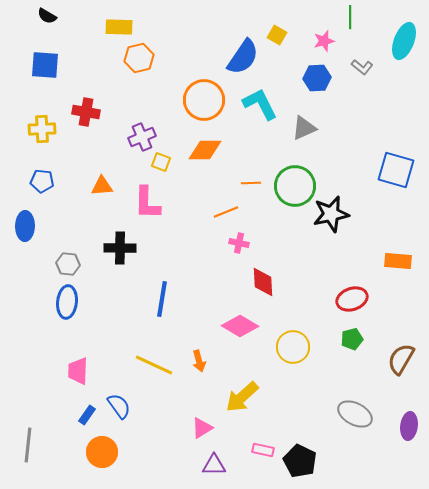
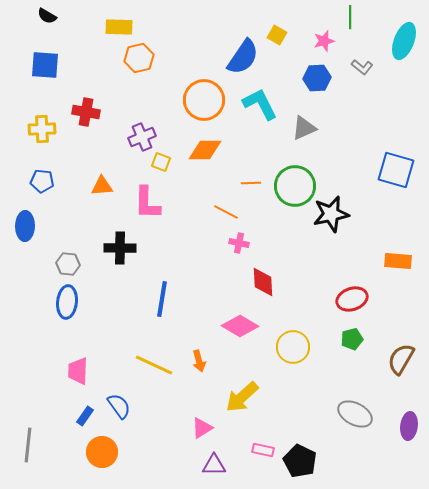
orange line at (226, 212): rotated 50 degrees clockwise
blue rectangle at (87, 415): moved 2 px left, 1 px down
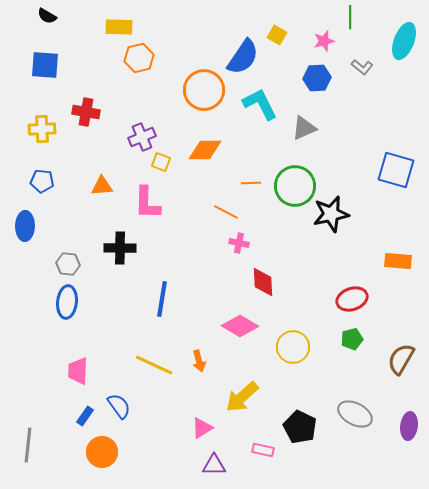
orange circle at (204, 100): moved 10 px up
black pentagon at (300, 461): moved 34 px up
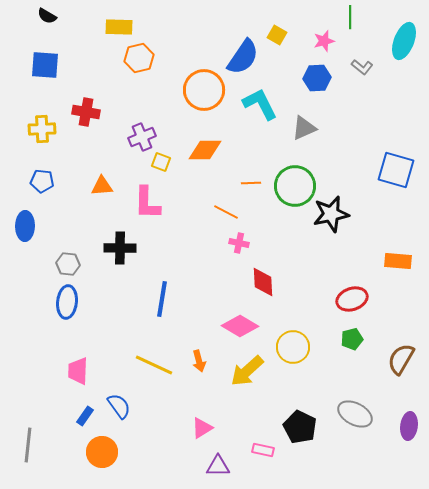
yellow arrow at (242, 397): moved 5 px right, 26 px up
purple triangle at (214, 465): moved 4 px right, 1 px down
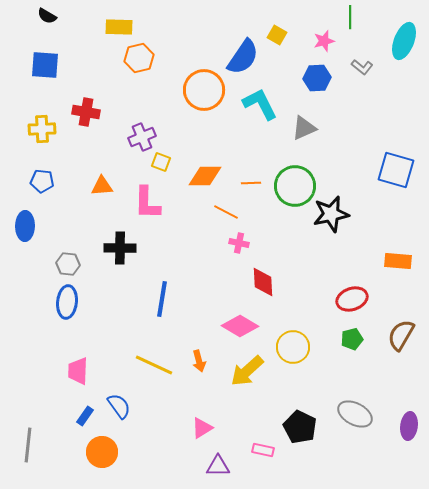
orange diamond at (205, 150): moved 26 px down
brown semicircle at (401, 359): moved 24 px up
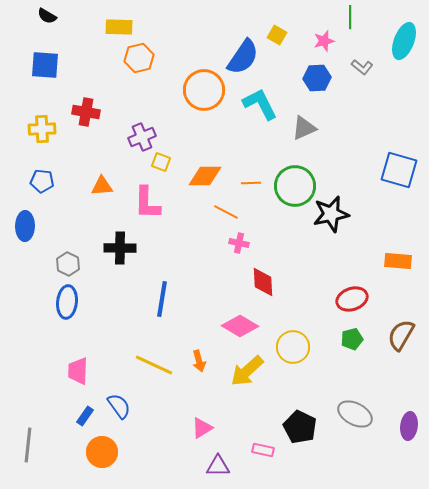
blue square at (396, 170): moved 3 px right
gray hexagon at (68, 264): rotated 20 degrees clockwise
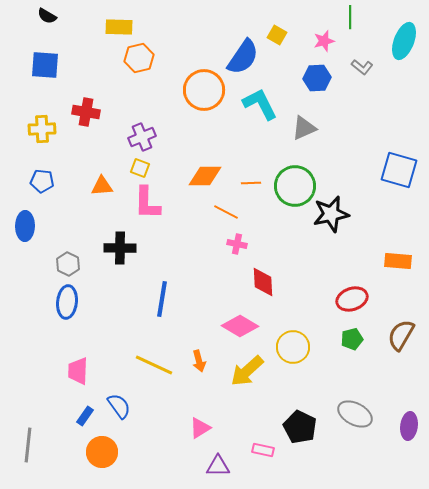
yellow square at (161, 162): moved 21 px left, 6 px down
pink cross at (239, 243): moved 2 px left, 1 px down
pink triangle at (202, 428): moved 2 px left
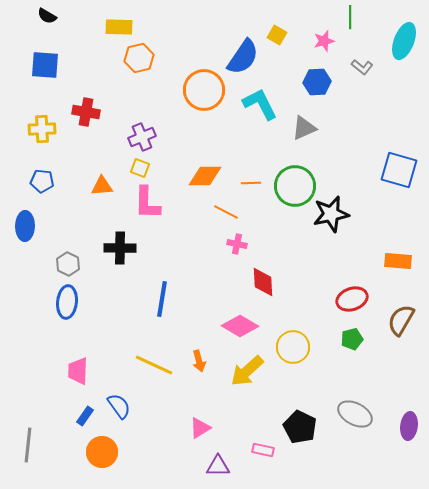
blue hexagon at (317, 78): moved 4 px down
brown semicircle at (401, 335): moved 15 px up
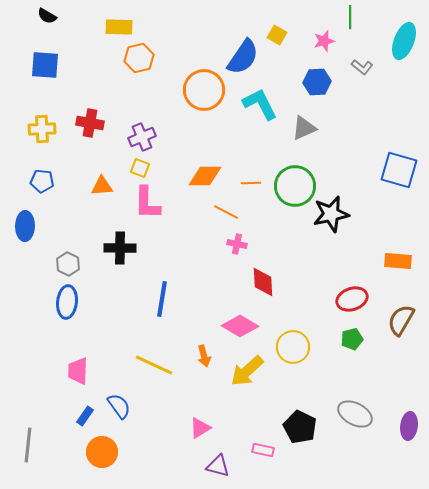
red cross at (86, 112): moved 4 px right, 11 px down
orange arrow at (199, 361): moved 5 px right, 5 px up
purple triangle at (218, 466): rotated 15 degrees clockwise
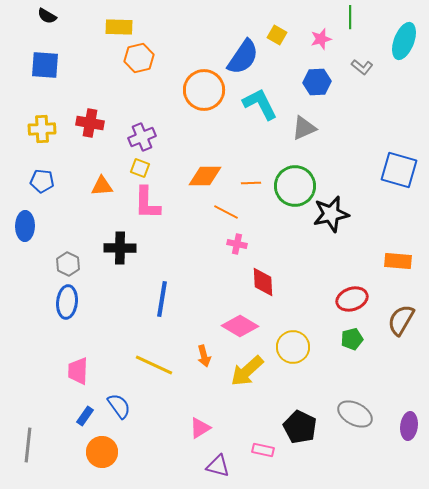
pink star at (324, 41): moved 3 px left, 2 px up
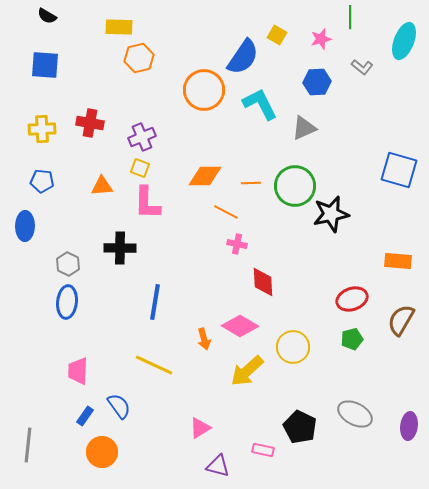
blue line at (162, 299): moved 7 px left, 3 px down
orange arrow at (204, 356): moved 17 px up
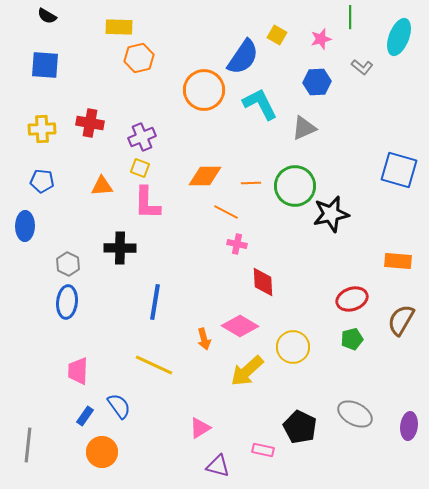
cyan ellipse at (404, 41): moved 5 px left, 4 px up
